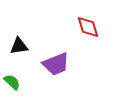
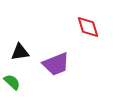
black triangle: moved 1 px right, 6 px down
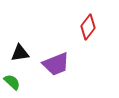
red diamond: rotated 55 degrees clockwise
black triangle: moved 1 px down
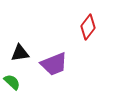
purple trapezoid: moved 2 px left
